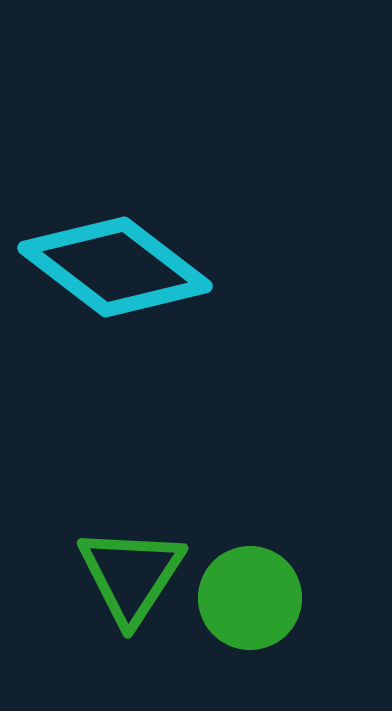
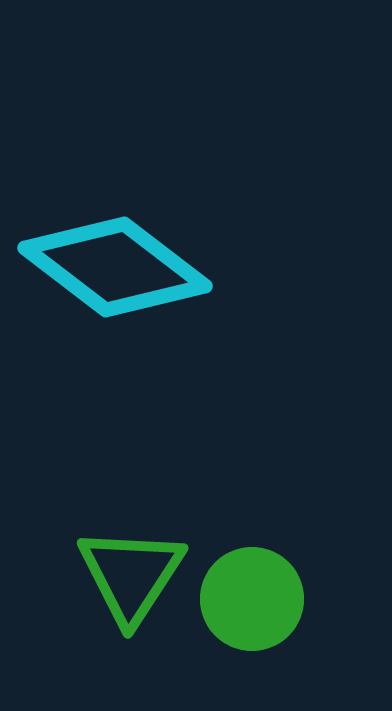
green circle: moved 2 px right, 1 px down
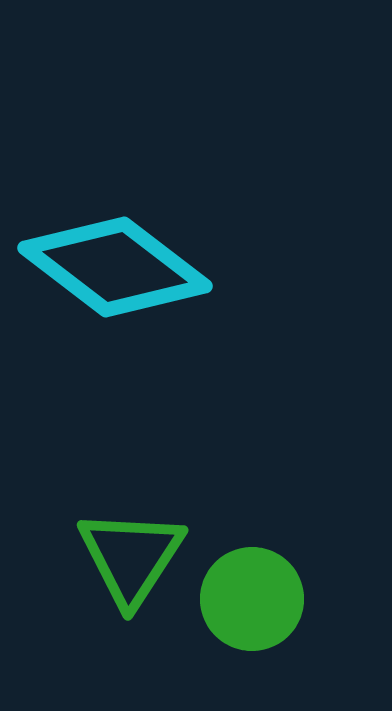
green triangle: moved 18 px up
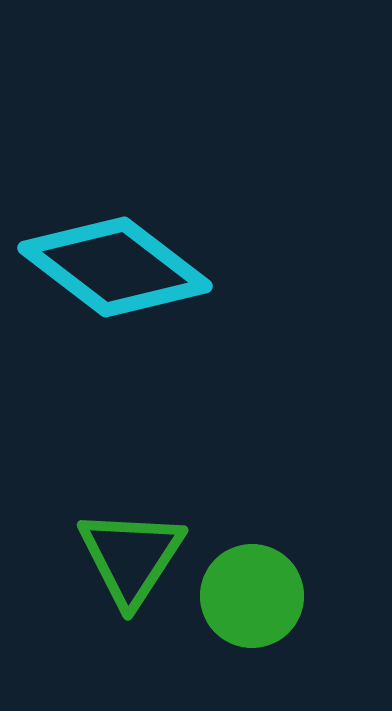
green circle: moved 3 px up
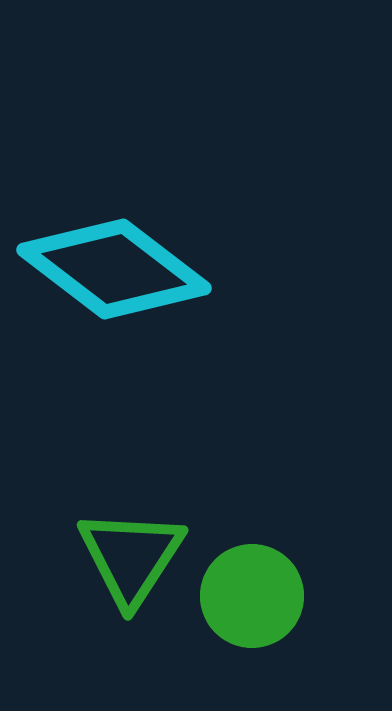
cyan diamond: moved 1 px left, 2 px down
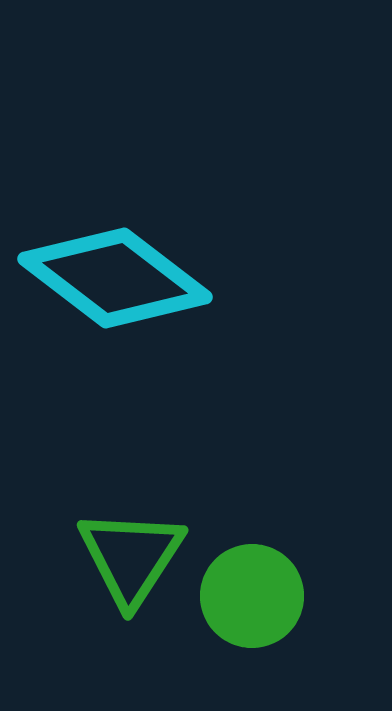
cyan diamond: moved 1 px right, 9 px down
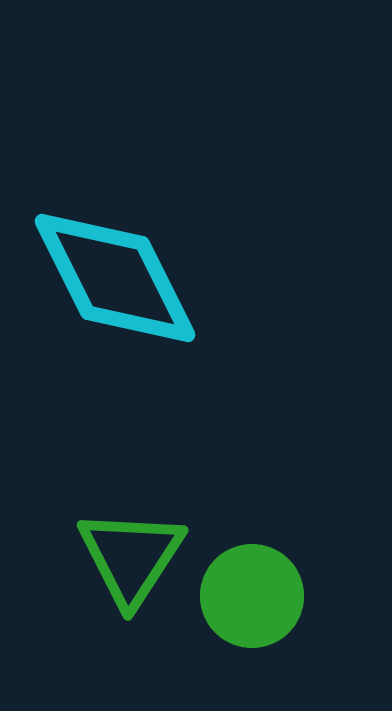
cyan diamond: rotated 26 degrees clockwise
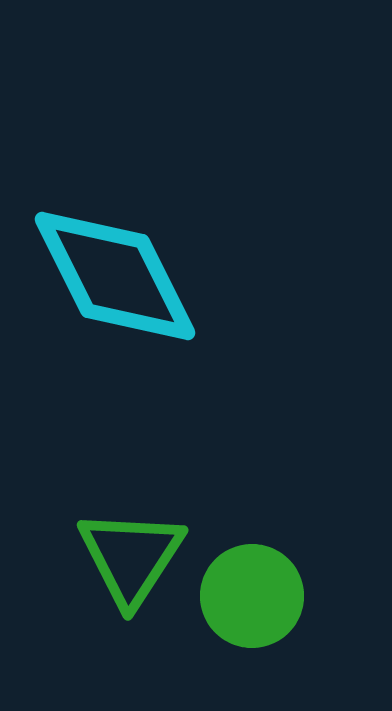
cyan diamond: moved 2 px up
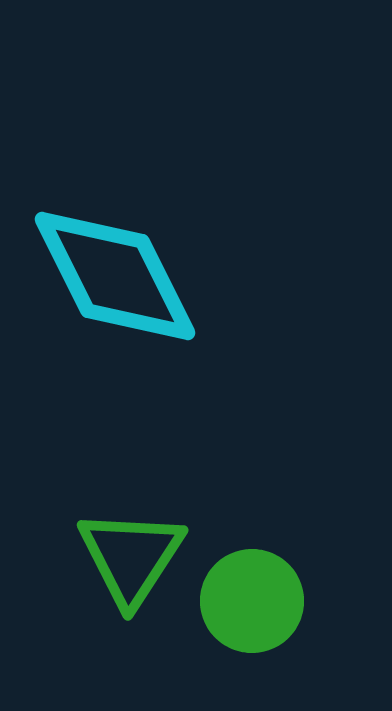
green circle: moved 5 px down
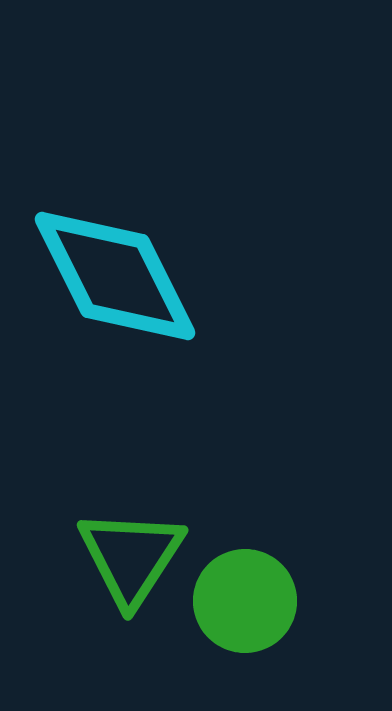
green circle: moved 7 px left
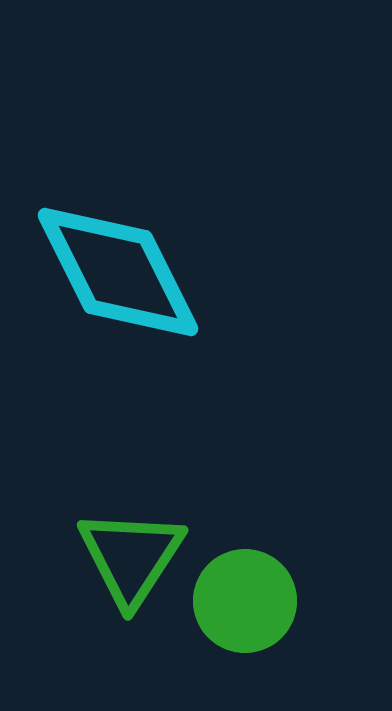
cyan diamond: moved 3 px right, 4 px up
